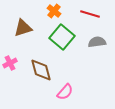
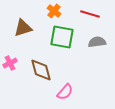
green square: rotated 30 degrees counterclockwise
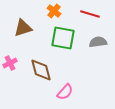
green square: moved 1 px right, 1 px down
gray semicircle: moved 1 px right
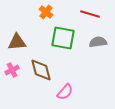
orange cross: moved 8 px left, 1 px down
brown triangle: moved 6 px left, 14 px down; rotated 12 degrees clockwise
pink cross: moved 2 px right, 7 px down
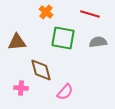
pink cross: moved 9 px right, 18 px down; rotated 32 degrees clockwise
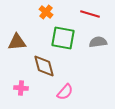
brown diamond: moved 3 px right, 4 px up
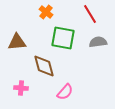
red line: rotated 42 degrees clockwise
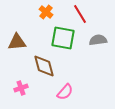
red line: moved 10 px left
gray semicircle: moved 2 px up
pink cross: rotated 24 degrees counterclockwise
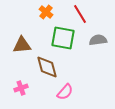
brown triangle: moved 5 px right, 3 px down
brown diamond: moved 3 px right, 1 px down
